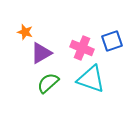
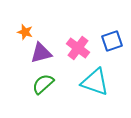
pink cross: moved 4 px left; rotated 15 degrees clockwise
purple triangle: rotated 15 degrees clockwise
cyan triangle: moved 4 px right, 3 px down
green semicircle: moved 5 px left, 1 px down
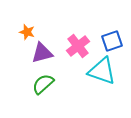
orange star: moved 2 px right
pink cross: moved 2 px up; rotated 15 degrees clockwise
purple triangle: moved 1 px right
cyan triangle: moved 7 px right, 11 px up
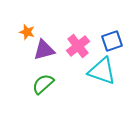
purple triangle: moved 2 px right, 3 px up
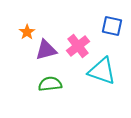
orange star: rotated 21 degrees clockwise
blue square: moved 15 px up; rotated 30 degrees clockwise
purple triangle: moved 2 px right
green semicircle: moved 7 px right; rotated 35 degrees clockwise
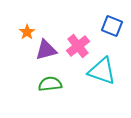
blue square: rotated 10 degrees clockwise
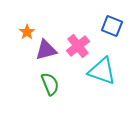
green semicircle: rotated 75 degrees clockwise
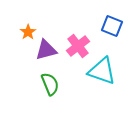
orange star: moved 1 px right
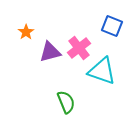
orange star: moved 2 px left
pink cross: moved 1 px right, 2 px down
purple triangle: moved 4 px right, 2 px down
green semicircle: moved 16 px right, 18 px down
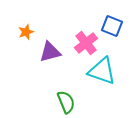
orange star: rotated 14 degrees clockwise
pink cross: moved 7 px right, 5 px up
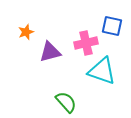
blue square: rotated 10 degrees counterclockwise
pink cross: rotated 25 degrees clockwise
green semicircle: rotated 20 degrees counterclockwise
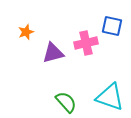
purple triangle: moved 3 px right, 1 px down
cyan triangle: moved 8 px right, 26 px down
